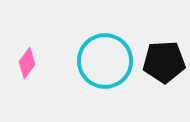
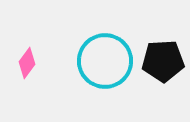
black pentagon: moved 1 px left, 1 px up
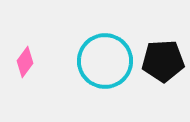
pink diamond: moved 2 px left, 1 px up
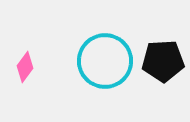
pink diamond: moved 5 px down
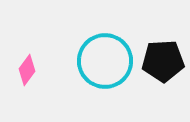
pink diamond: moved 2 px right, 3 px down
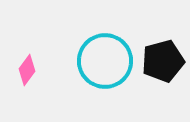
black pentagon: rotated 12 degrees counterclockwise
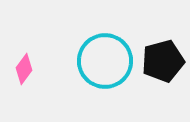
pink diamond: moved 3 px left, 1 px up
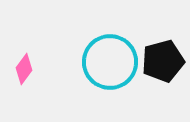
cyan circle: moved 5 px right, 1 px down
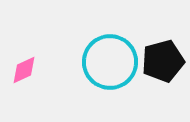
pink diamond: moved 1 px down; rotated 28 degrees clockwise
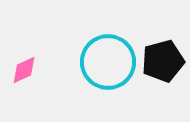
cyan circle: moved 2 px left
